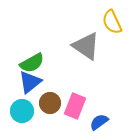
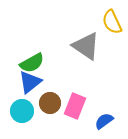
blue semicircle: moved 5 px right, 1 px up
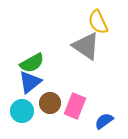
yellow semicircle: moved 14 px left
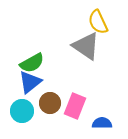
blue semicircle: moved 2 px left, 2 px down; rotated 36 degrees clockwise
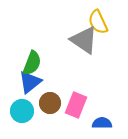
gray triangle: moved 2 px left, 6 px up
green semicircle: rotated 40 degrees counterclockwise
pink rectangle: moved 1 px right, 1 px up
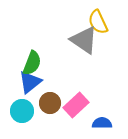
pink rectangle: rotated 25 degrees clockwise
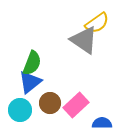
yellow semicircle: moved 1 px left, 1 px down; rotated 100 degrees counterclockwise
cyan circle: moved 2 px left, 1 px up
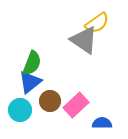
brown circle: moved 2 px up
